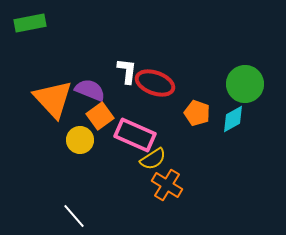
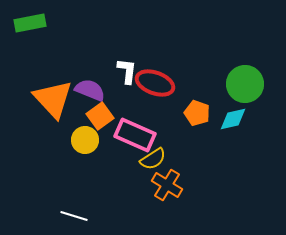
cyan diamond: rotated 16 degrees clockwise
yellow circle: moved 5 px right
white line: rotated 32 degrees counterclockwise
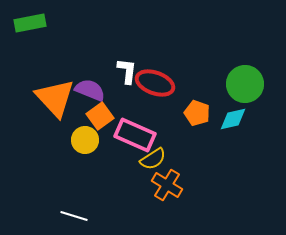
orange triangle: moved 2 px right, 1 px up
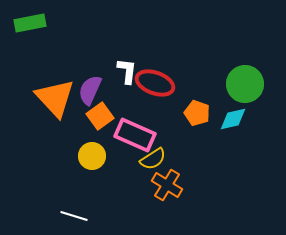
purple semicircle: rotated 88 degrees counterclockwise
yellow circle: moved 7 px right, 16 px down
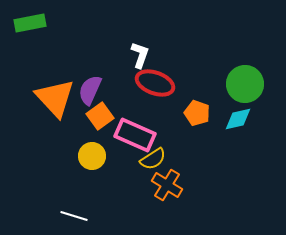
white L-shape: moved 13 px right, 16 px up; rotated 12 degrees clockwise
cyan diamond: moved 5 px right
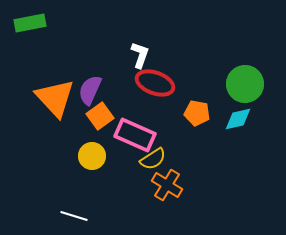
orange pentagon: rotated 10 degrees counterclockwise
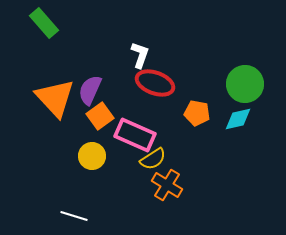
green rectangle: moved 14 px right; rotated 60 degrees clockwise
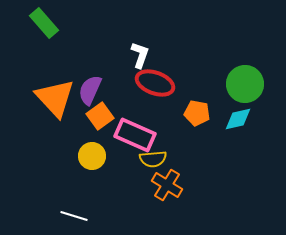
yellow semicircle: rotated 28 degrees clockwise
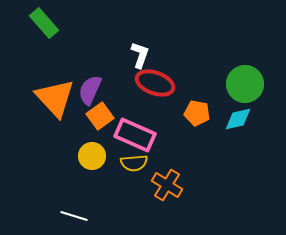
yellow semicircle: moved 19 px left, 4 px down
